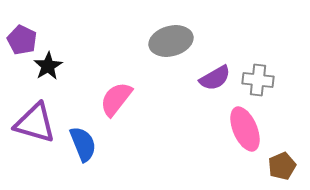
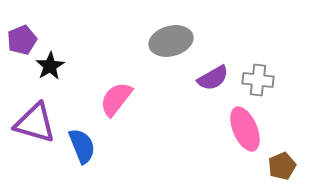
purple pentagon: rotated 24 degrees clockwise
black star: moved 2 px right
purple semicircle: moved 2 px left
blue semicircle: moved 1 px left, 2 px down
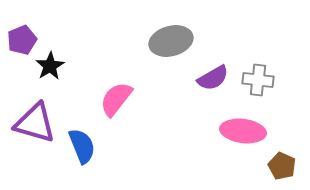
pink ellipse: moved 2 px left, 2 px down; rotated 60 degrees counterclockwise
brown pentagon: rotated 24 degrees counterclockwise
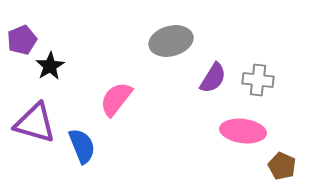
purple semicircle: rotated 28 degrees counterclockwise
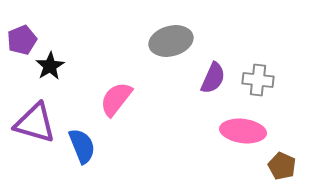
purple semicircle: rotated 8 degrees counterclockwise
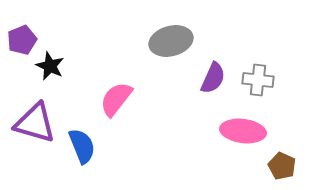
black star: rotated 16 degrees counterclockwise
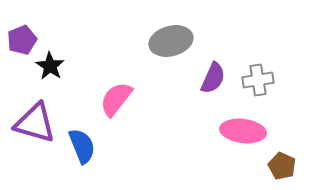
black star: rotated 8 degrees clockwise
gray cross: rotated 16 degrees counterclockwise
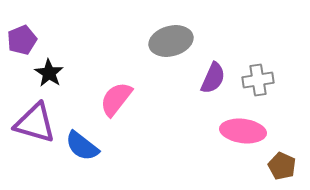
black star: moved 1 px left, 7 px down
blue semicircle: rotated 150 degrees clockwise
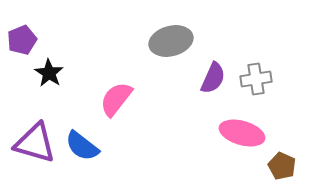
gray cross: moved 2 px left, 1 px up
purple triangle: moved 20 px down
pink ellipse: moved 1 px left, 2 px down; rotated 9 degrees clockwise
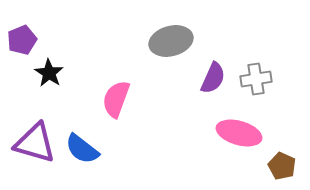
pink semicircle: rotated 18 degrees counterclockwise
pink ellipse: moved 3 px left
blue semicircle: moved 3 px down
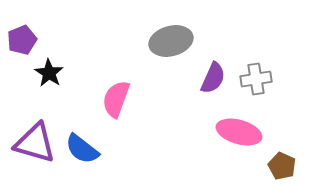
pink ellipse: moved 1 px up
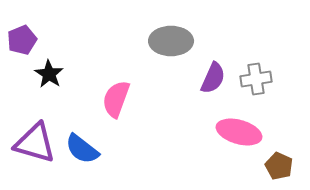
gray ellipse: rotated 15 degrees clockwise
black star: moved 1 px down
brown pentagon: moved 3 px left
